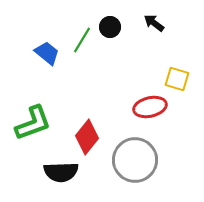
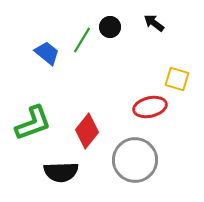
red diamond: moved 6 px up
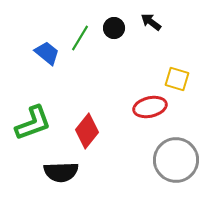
black arrow: moved 3 px left, 1 px up
black circle: moved 4 px right, 1 px down
green line: moved 2 px left, 2 px up
gray circle: moved 41 px right
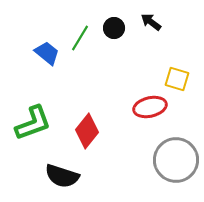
black semicircle: moved 1 px right, 4 px down; rotated 20 degrees clockwise
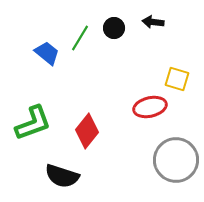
black arrow: moved 2 px right; rotated 30 degrees counterclockwise
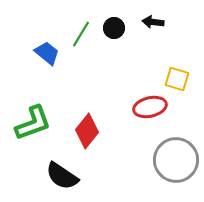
green line: moved 1 px right, 4 px up
black semicircle: rotated 16 degrees clockwise
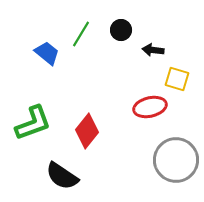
black arrow: moved 28 px down
black circle: moved 7 px right, 2 px down
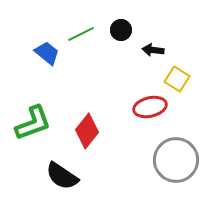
green line: rotated 32 degrees clockwise
yellow square: rotated 15 degrees clockwise
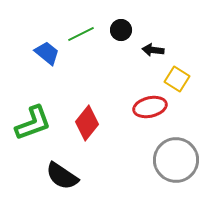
red diamond: moved 8 px up
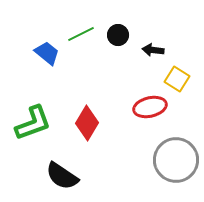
black circle: moved 3 px left, 5 px down
red diamond: rotated 8 degrees counterclockwise
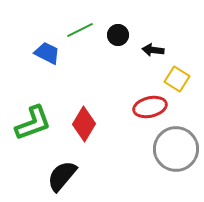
green line: moved 1 px left, 4 px up
blue trapezoid: rotated 12 degrees counterclockwise
red diamond: moved 3 px left, 1 px down
gray circle: moved 11 px up
black semicircle: rotated 96 degrees clockwise
